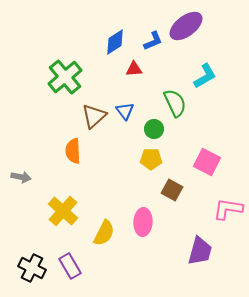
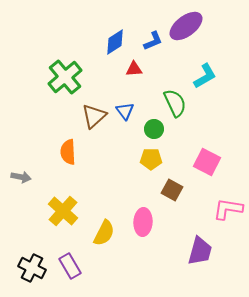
orange semicircle: moved 5 px left, 1 px down
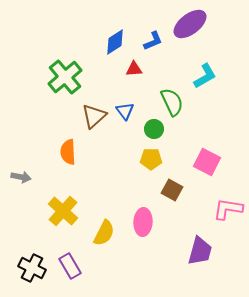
purple ellipse: moved 4 px right, 2 px up
green semicircle: moved 3 px left, 1 px up
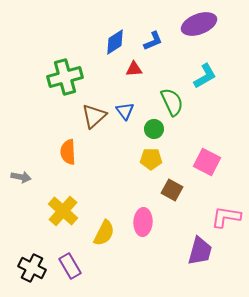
purple ellipse: moved 9 px right; rotated 16 degrees clockwise
green cross: rotated 24 degrees clockwise
pink L-shape: moved 2 px left, 8 px down
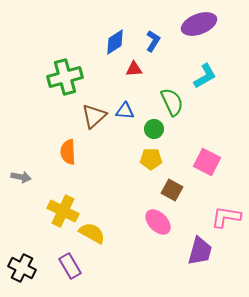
blue L-shape: rotated 35 degrees counterclockwise
blue triangle: rotated 48 degrees counterclockwise
yellow cross: rotated 16 degrees counterclockwise
pink ellipse: moved 15 px right; rotated 48 degrees counterclockwise
yellow semicircle: moved 12 px left; rotated 88 degrees counterclockwise
black cross: moved 10 px left
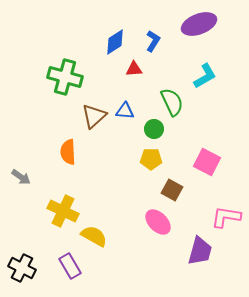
green cross: rotated 32 degrees clockwise
gray arrow: rotated 24 degrees clockwise
yellow semicircle: moved 2 px right, 3 px down
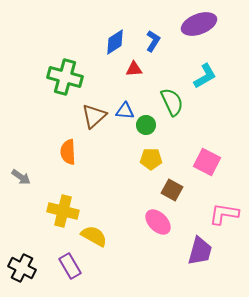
green circle: moved 8 px left, 4 px up
yellow cross: rotated 12 degrees counterclockwise
pink L-shape: moved 2 px left, 3 px up
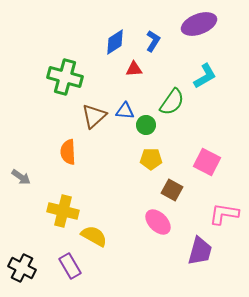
green semicircle: rotated 60 degrees clockwise
